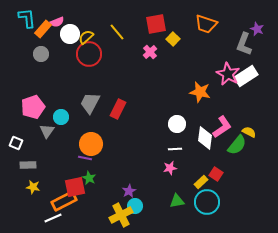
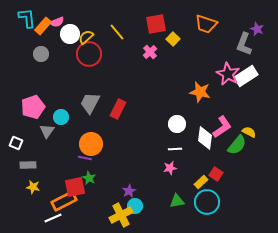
orange rectangle at (43, 29): moved 3 px up
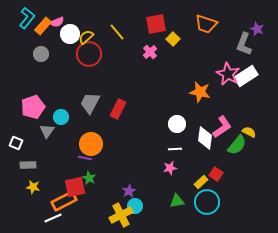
cyan L-shape at (27, 18): rotated 45 degrees clockwise
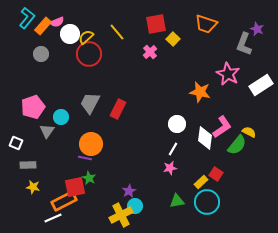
white rectangle at (246, 76): moved 15 px right, 9 px down
white line at (175, 149): moved 2 px left; rotated 56 degrees counterclockwise
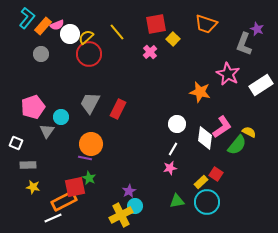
pink semicircle at (57, 22): moved 3 px down
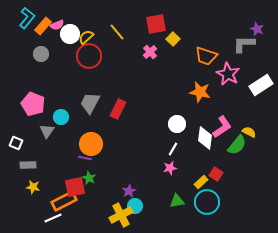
orange trapezoid at (206, 24): moved 32 px down
gray L-shape at (244, 44): rotated 70 degrees clockwise
red circle at (89, 54): moved 2 px down
pink pentagon at (33, 107): moved 3 px up; rotated 30 degrees counterclockwise
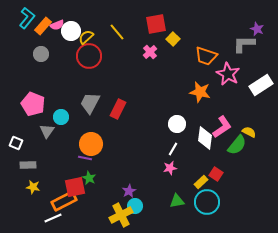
white circle at (70, 34): moved 1 px right, 3 px up
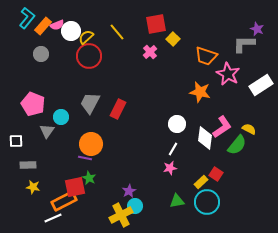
yellow semicircle at (249, 132): moved 3 px up
white square at (16, 143): moved 2 px up; rotated 24 degrees counterclockwise
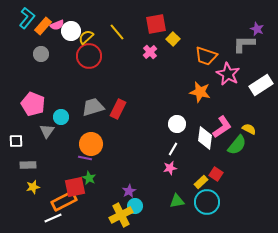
gray trapezoid at (90, 103): moved 3 px right, 4 px down; rotated 45 degrees clockwise
yellow star at (33, 187): rotated 24 degrees counterclockwise
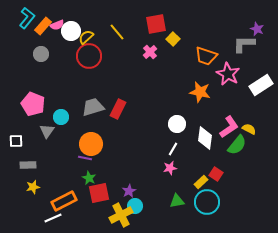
pink L-shape at (222, 127): moved 7 px right
red square at (75, 187): moved 24 px right, 6 px down
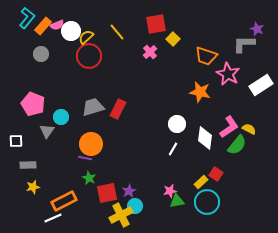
pink star at (170, 168): moved 23 px down
red square at (99, 193): moved 8 px right
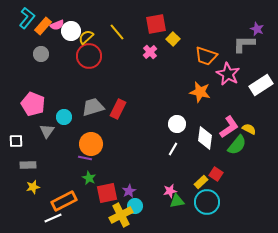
cyan circle at (61, 117): moved 3 px right
